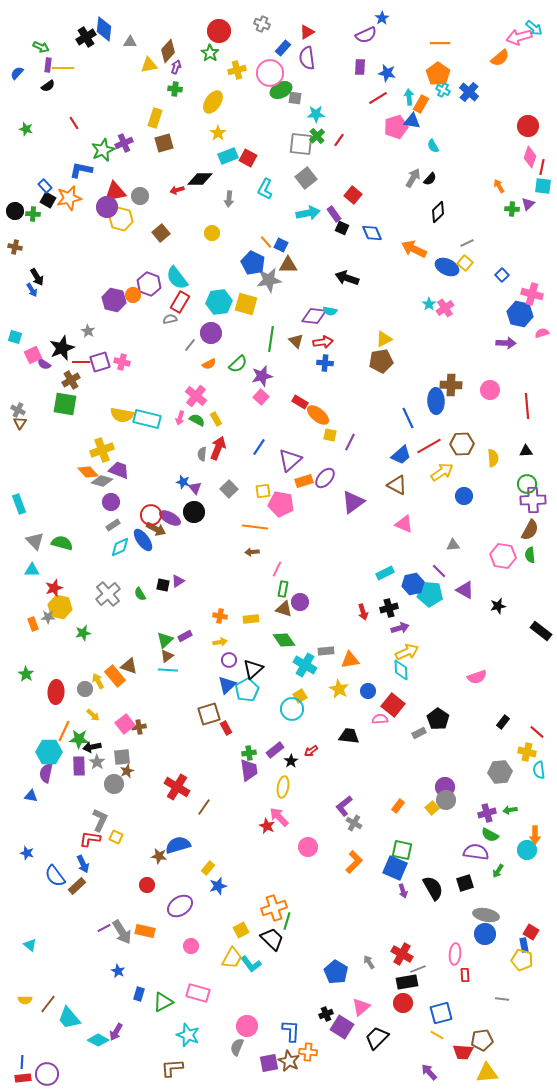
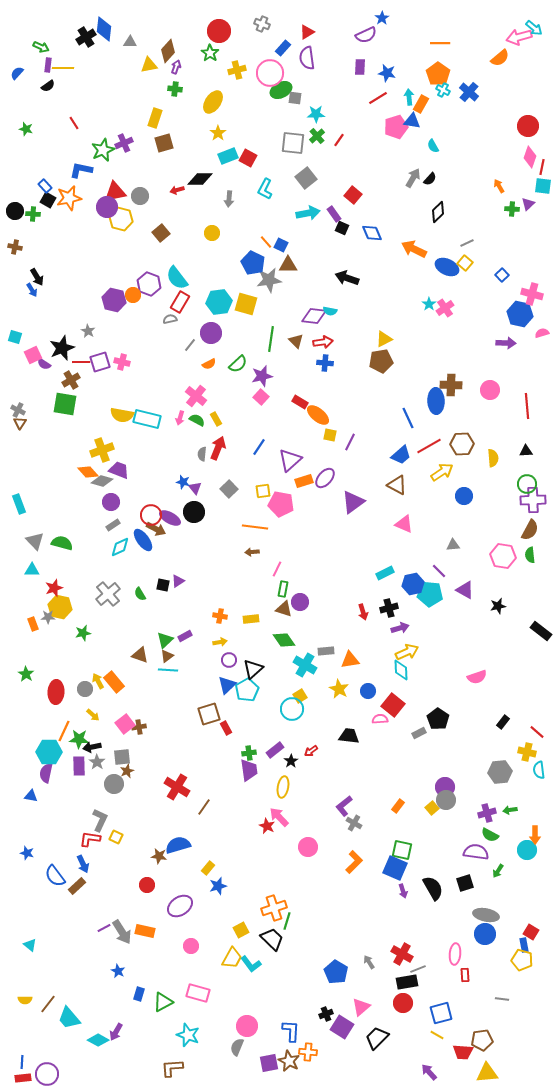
gray square at (301, 144): moved 8 px left, 1 px up
brown triangle at (129, 666): moved 11 px right, 11 px up
orange rectangle at (115, 676): moved 1 px left, 6 px down
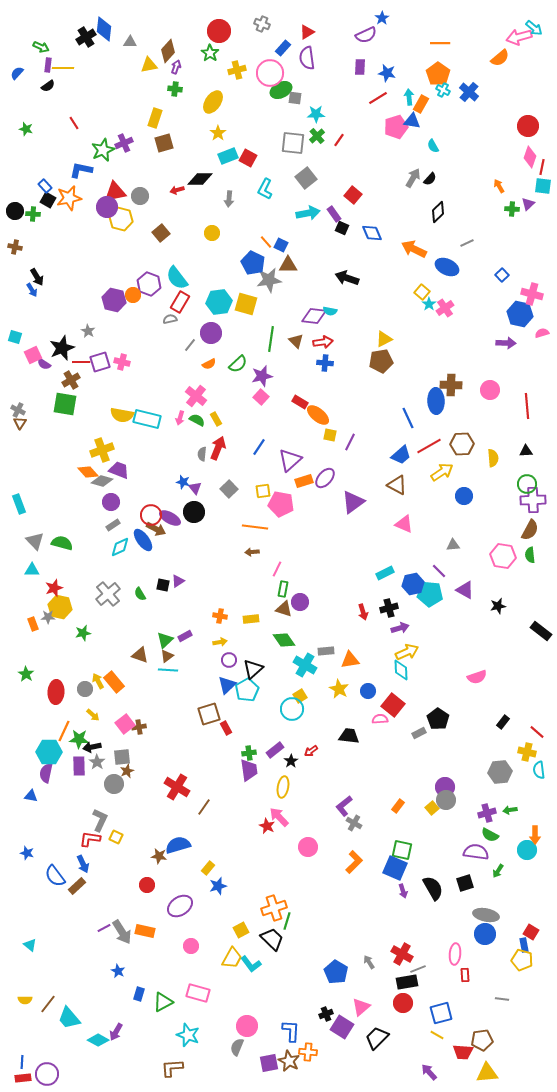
yellow square at (465, 263): moved 43 px left, 29 px down
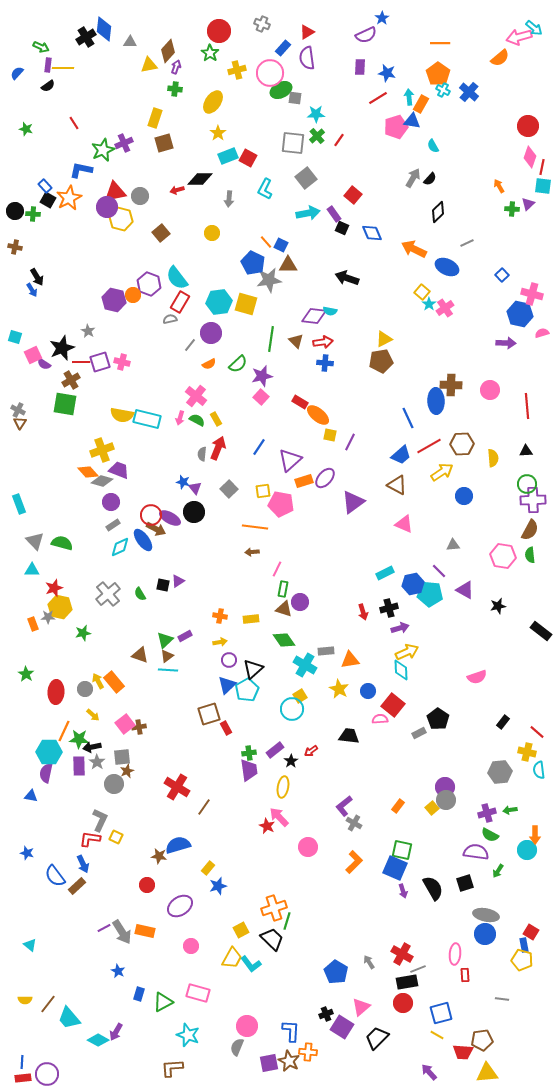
orange star at (69, 198): rotated 15 degrees counterclockwise
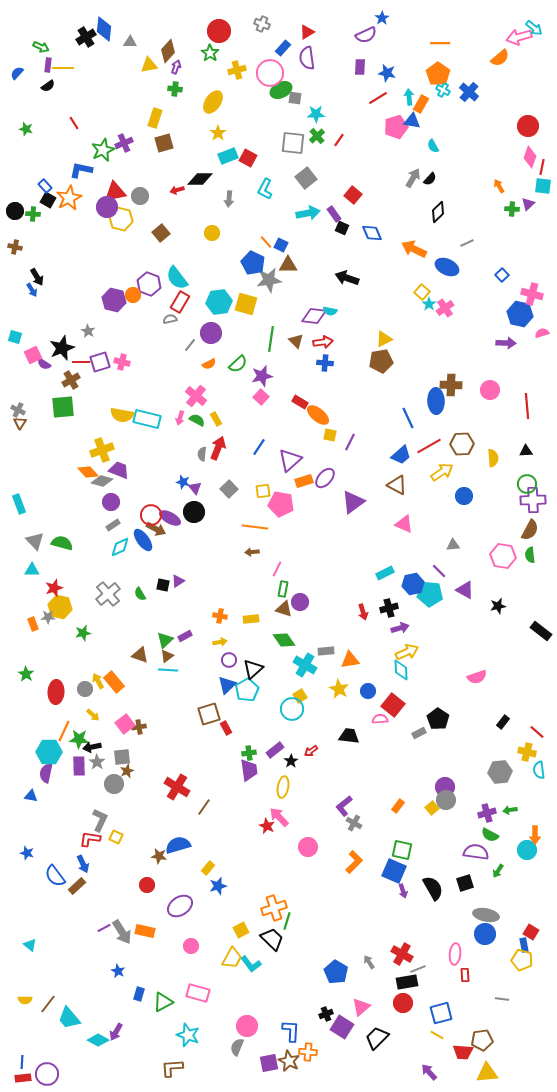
green square at (65, 404): moved 2 px left, 3 px down; rotated 15 degrees counterclockwise
blue square at (395, 868): moved 1 px left, 3 px down
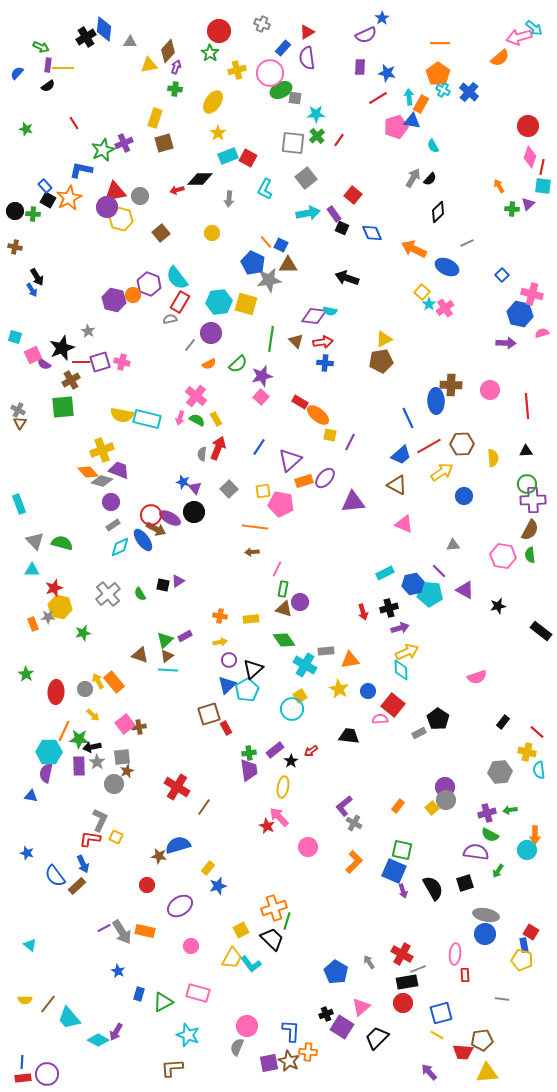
purple triangle at (353, 502): rotated 30 degrees clockwise
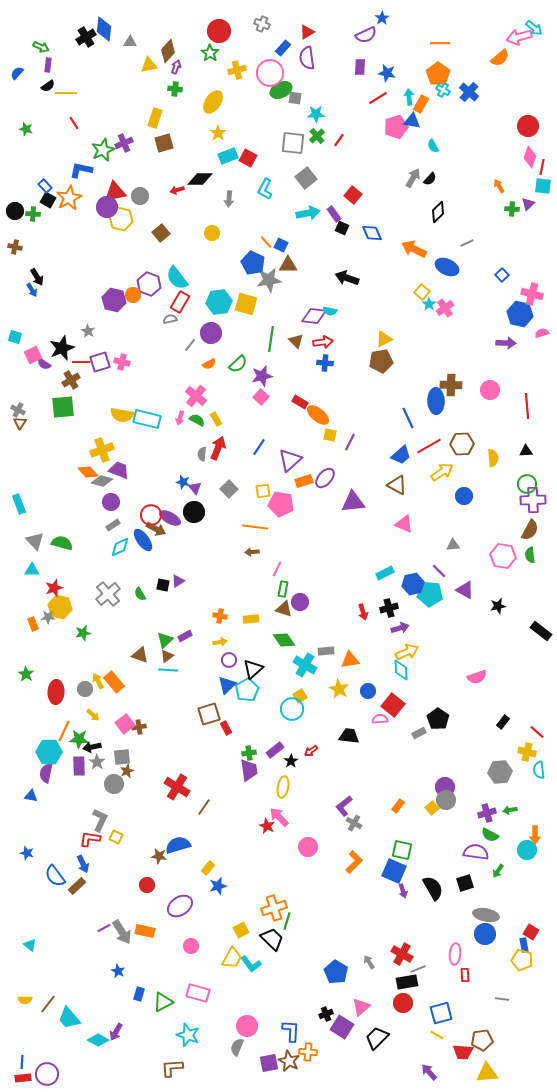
yellow line at (63, 68): moved 3 px right, 25 px down
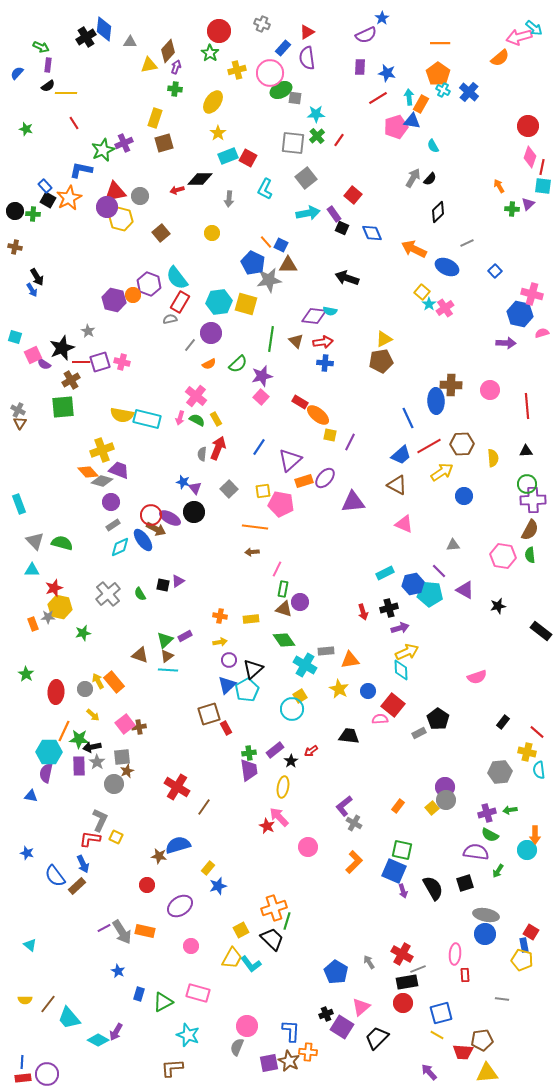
blue square at (502, 275): moved 7 px left, 4 px up
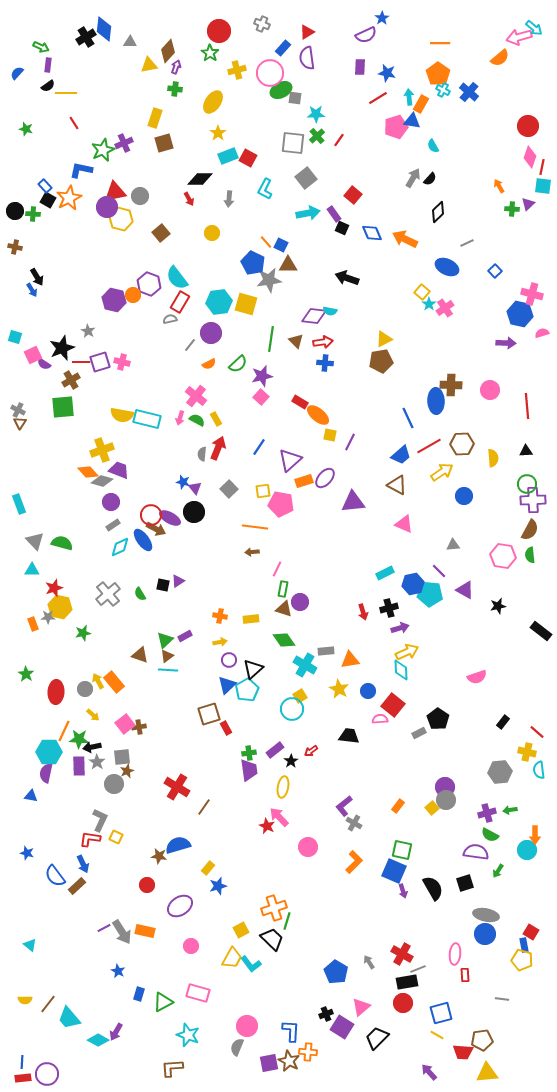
red arrow at (177, 190): moved 12 px right, 9 px down; rotated 104 degrees counterclockwise
orange arrow at (414, 249): moved 9 px left, 10 px up
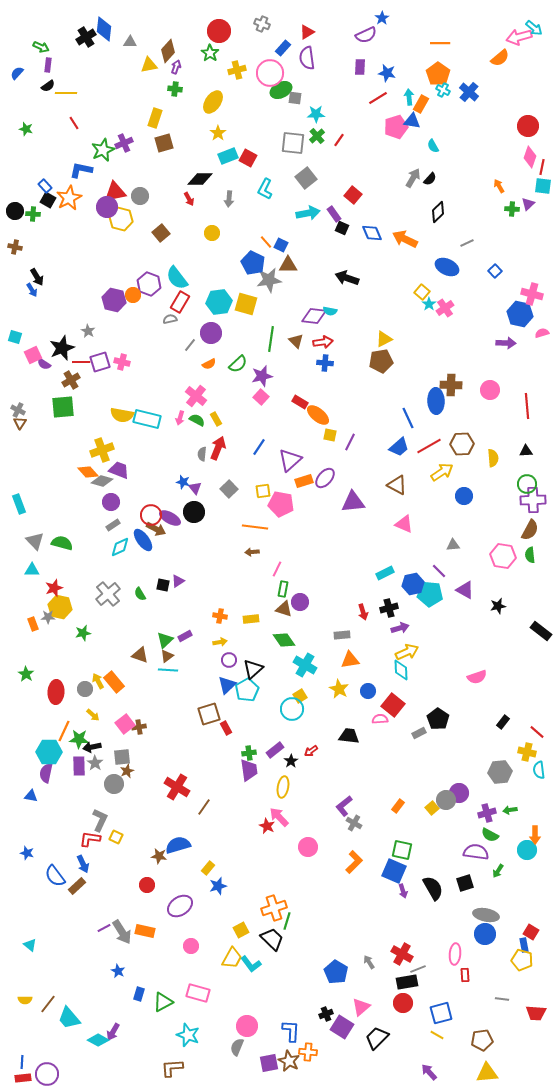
blue trapezoid at (401, 455): moved 2 px left, 8 px up
gray rectangle at (326, 651): moved 16 px right, 16 px up
gray star at (97, 762): moved 2 px left, 1 px down
purple circle at (445, 787): moved 14 px right, 6 px down
purple arrow at (116, 1032): moved 3 px left
red trapezoid at (463, 1052): moved 73 px right, 39 px up
